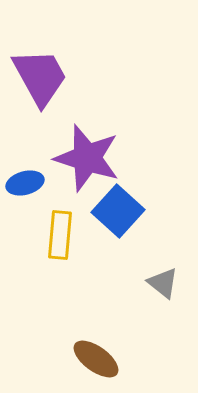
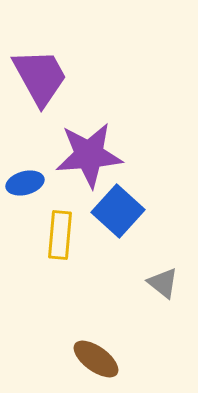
purple star: moved 2 px right, 3 px up; rotated 22 degrees counterclockwise
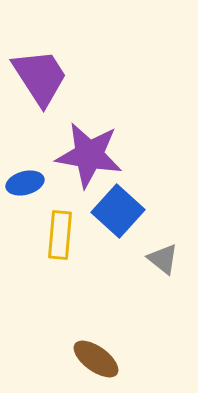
purple trapezoid: rotated 4 degrees counterclockwise
purple star: rotated 14 degrees clockwise
gray triangle: moved 24 px up
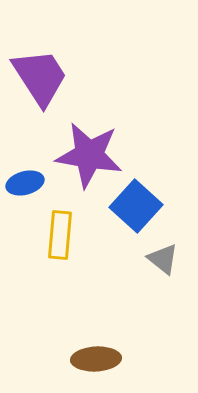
blue square: moved 18 px right, 5 px up
brown ellipse: rotated 39 degrees counterclockwise
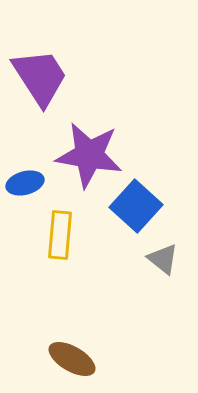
brown ellipse: moved 24 px left; rotated 33 degrees clockwise
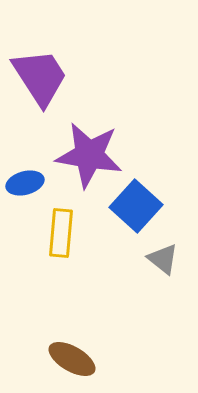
yellow rectangle: moved 1 px right, 2 px up
